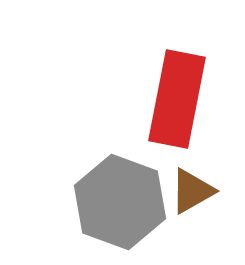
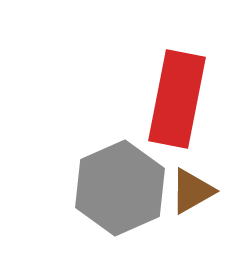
gray hexagon: moved 14 px up; rotated 16 degrees clockwise
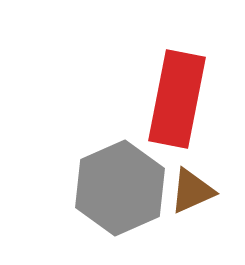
brown triangle: rotated 6 degrees clockwise
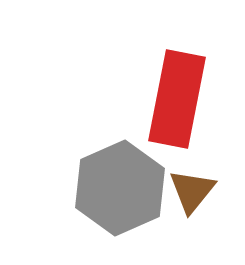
brown triangle: rotated 27 degrees counterclockwise
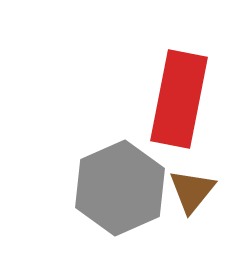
red rectangle: moved 2 px right
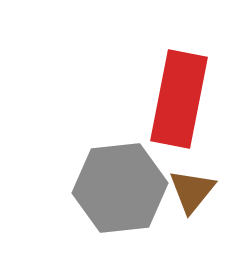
gray hexagon: rotated 18 degrees clockwise
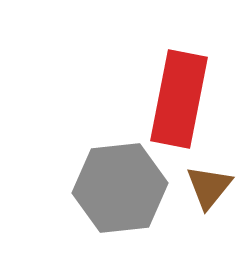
brown triangle: moved 17 px right, 4 px up
